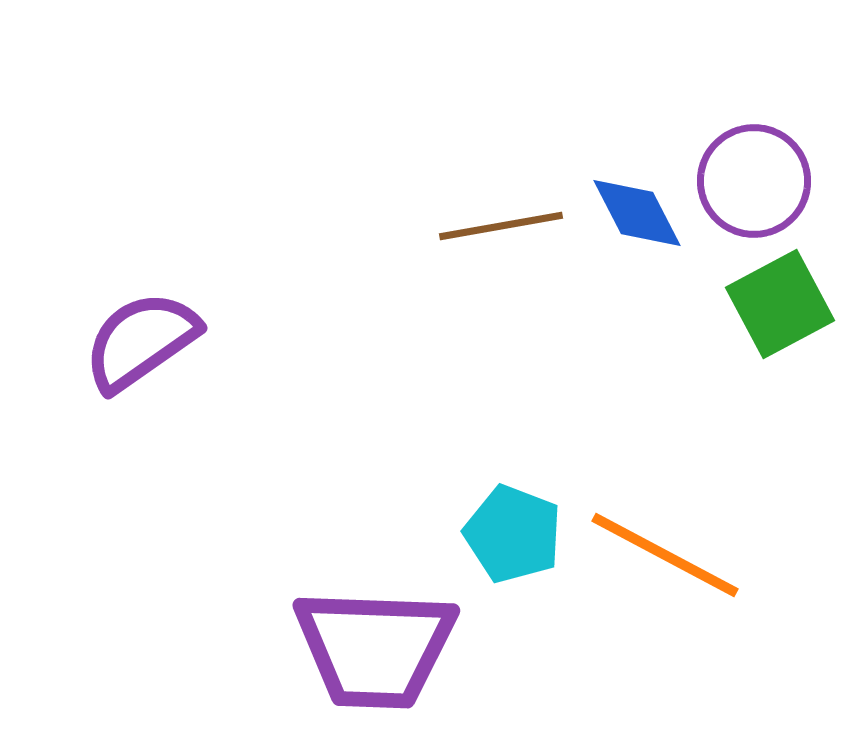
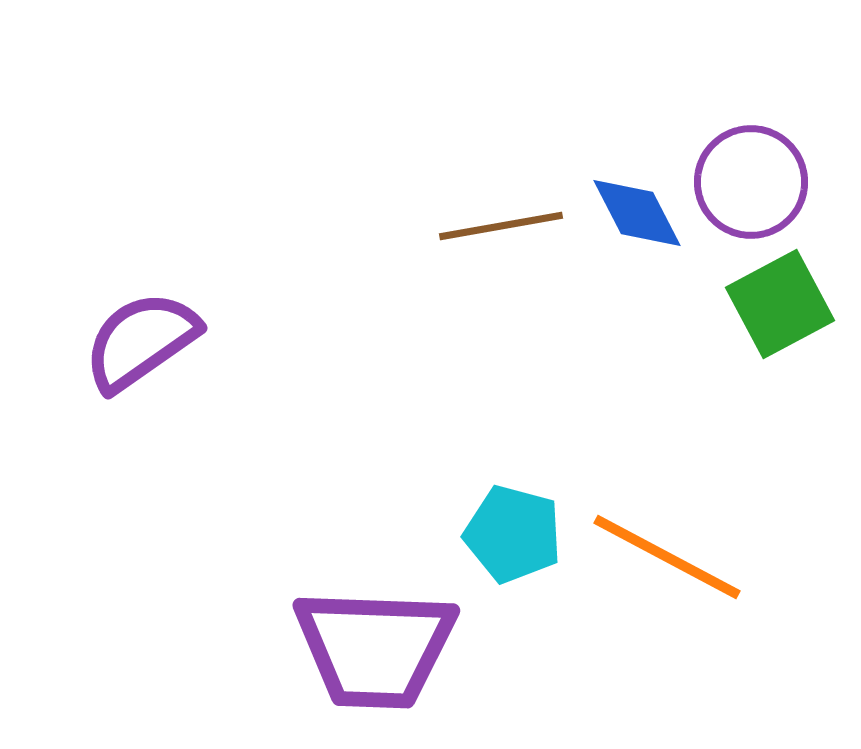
purple circle: moved 3 px left, 1 px down
cyan pentagon: rotated 6 degrees counterclockwise
orange line: moved 2 px right, 2 px down
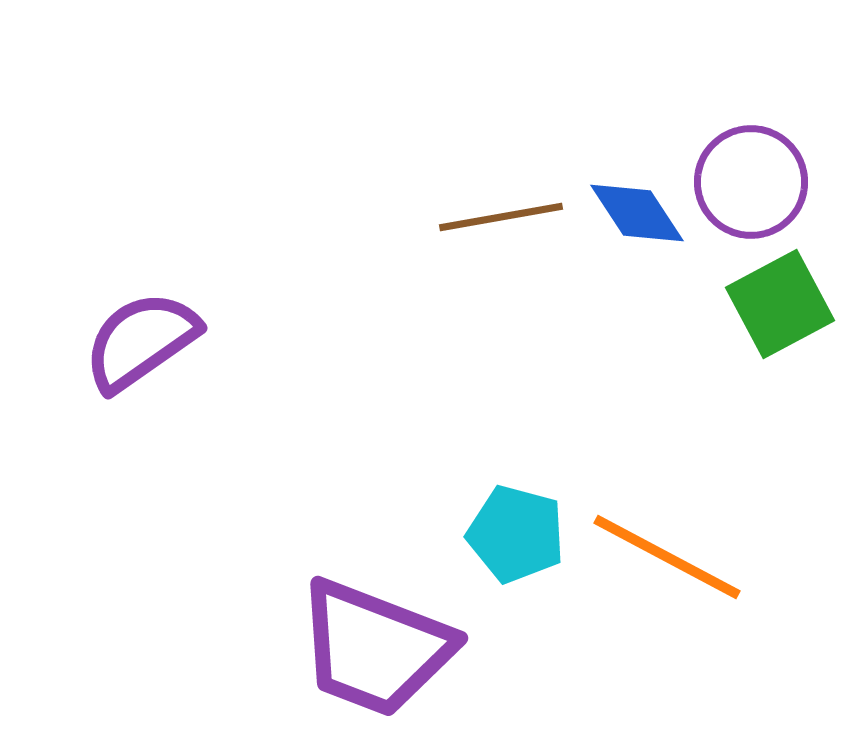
blue diamond: rotated 6 degrees counterclockwise
brown line: moved 9 px up
cyan pentagon: moved 3 px right
purple trapezoid: rotated 19 degrees clockwise
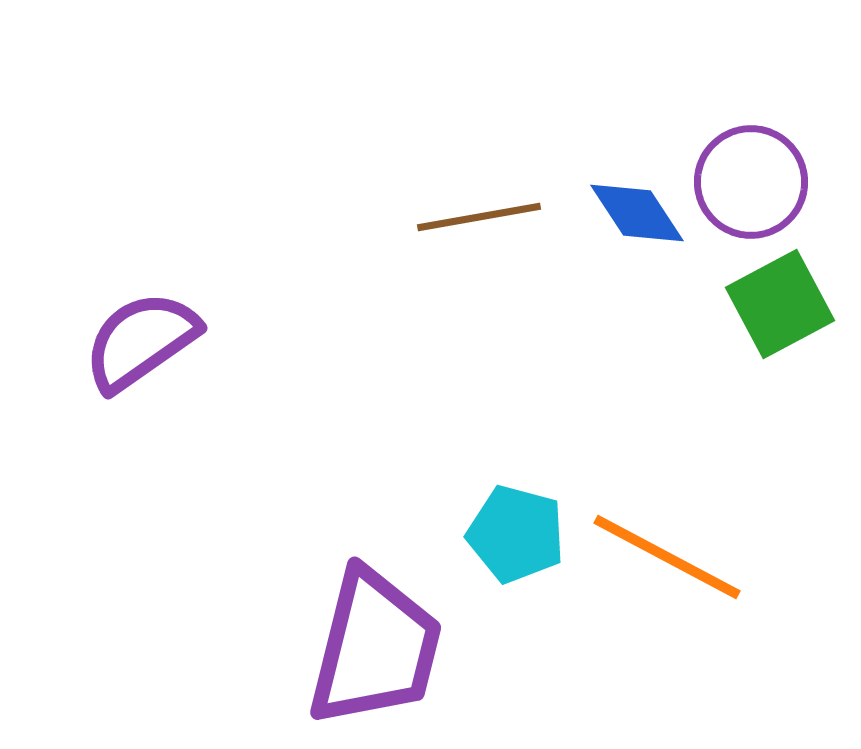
brown line: moved 22 px left
purple trapezoid: rotated 97 degrees counterclockwise
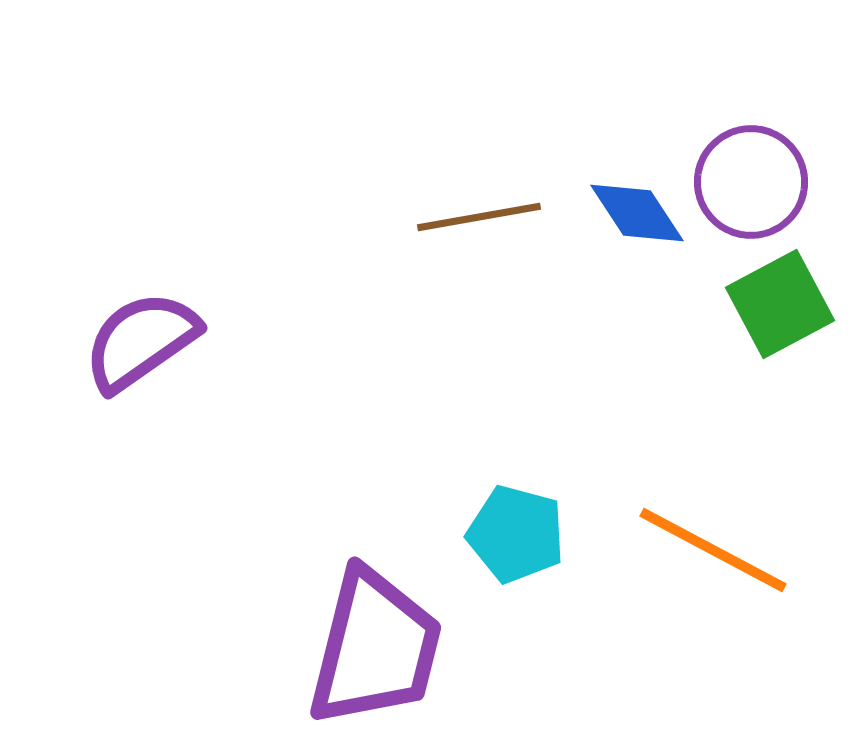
orange line: moved 46 px right, 7 px up
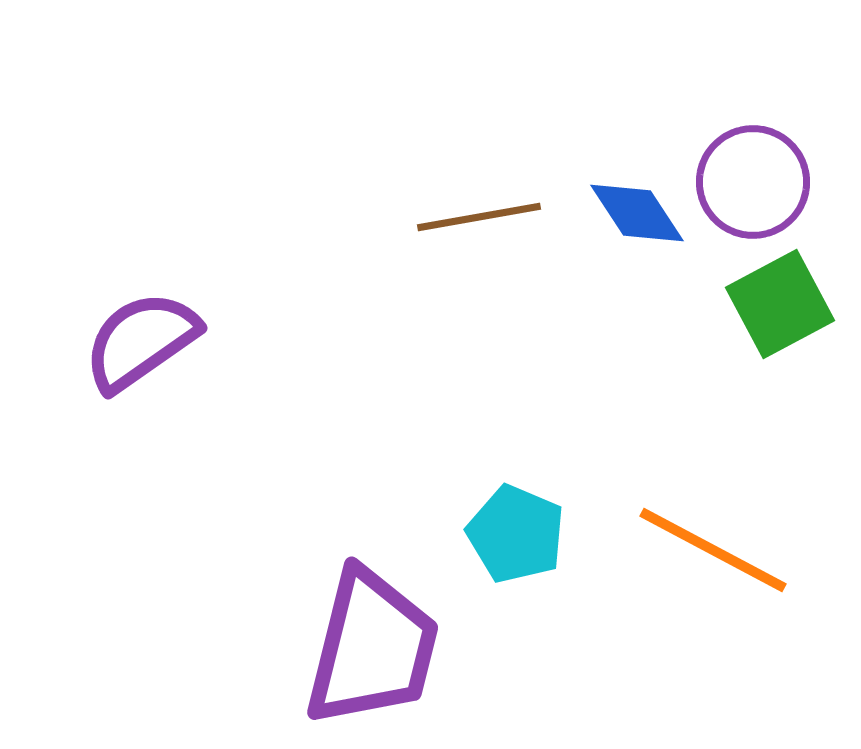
purple circle: moved 2 px right
cyan pentagon: rotated 8 degrees clockwise
purple trapezoid: moved 3 px left
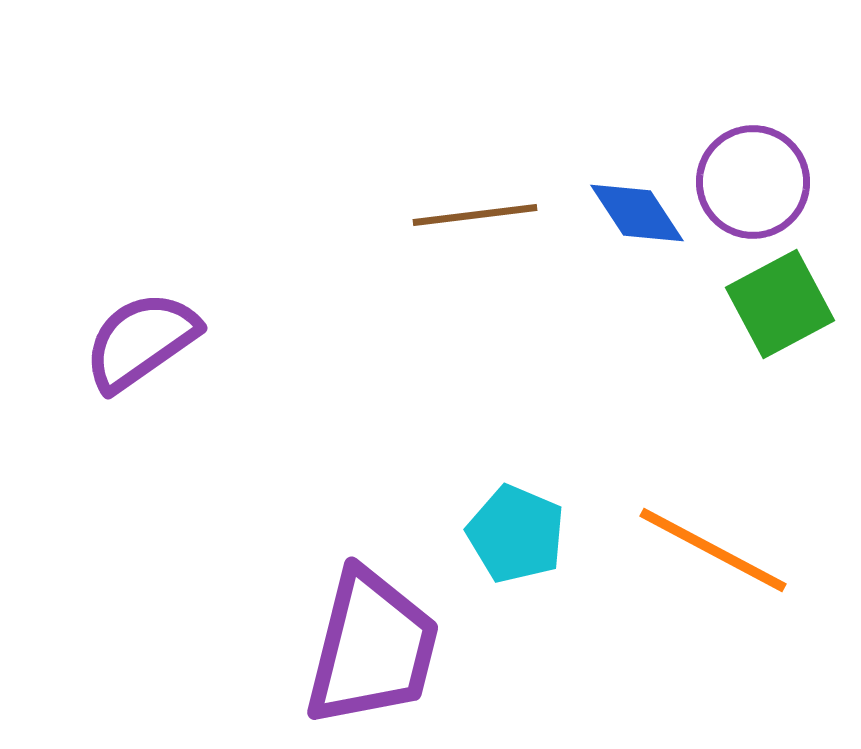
brown line: moved 4 px left, 2 px up; rotated 3 degrees clockwise
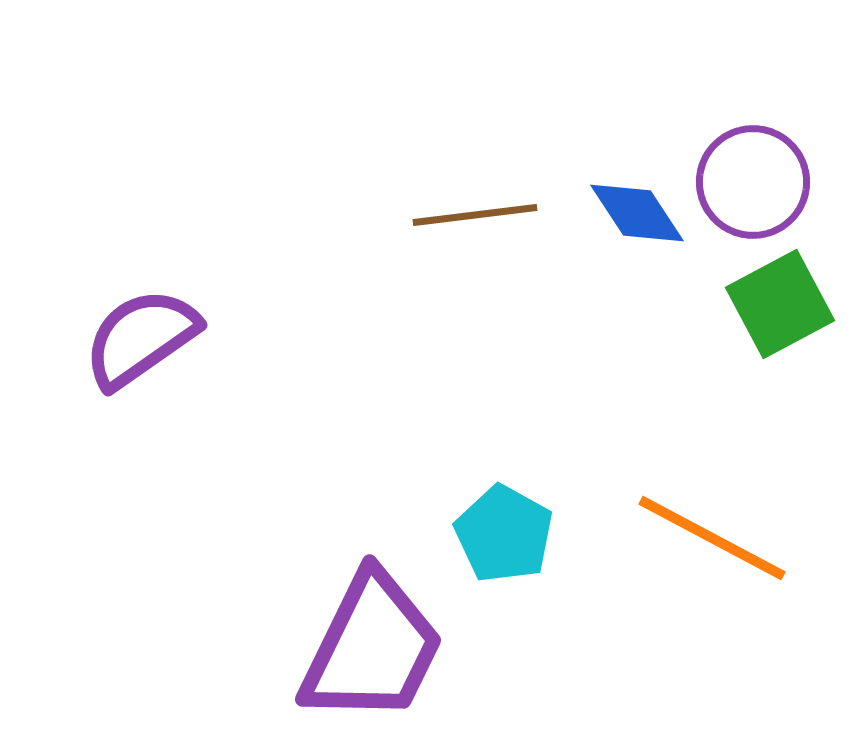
purple semicircle: moved 3 px up
cyan pentagon: moved 12 px left; rotated 6 degrees clockwise
orange line: moved 1 px left, 12 px up
purple trapezoid: rotated 12 degrees clockwise
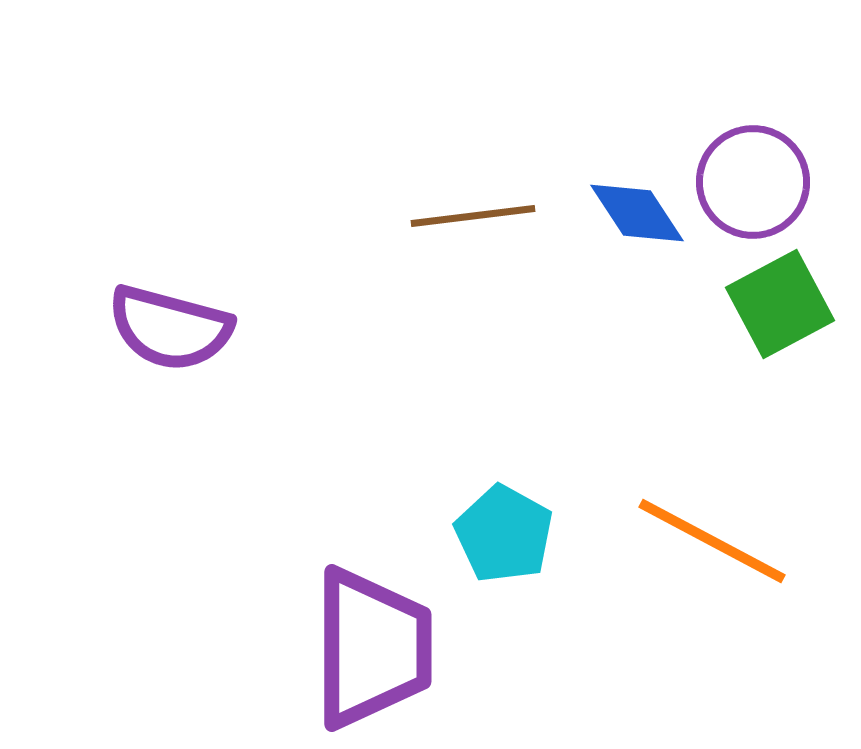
brown line: moved 2 px left, 1 px down
purple semicircle: moved 29 px right, 10 px up; rotated 130 degrees counterclockwise
orange line: moved 3 px down
purple trapezoid: rotated 26 degrees counterclockwise
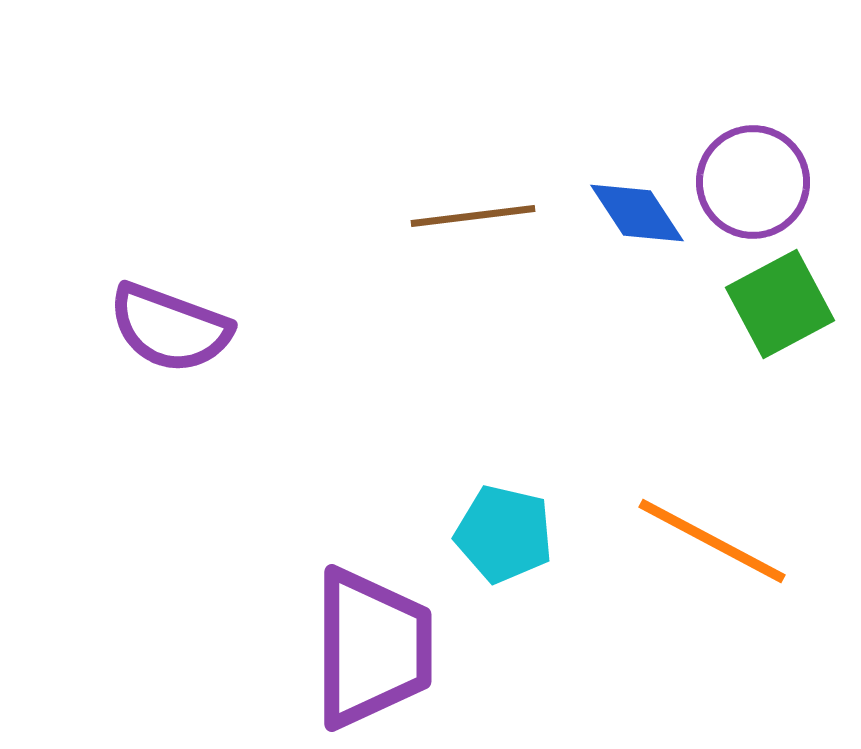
purple semicircle: rotated 5 degrees clockwise
cyan pentagon: rotated 16 degrees counterclockwise
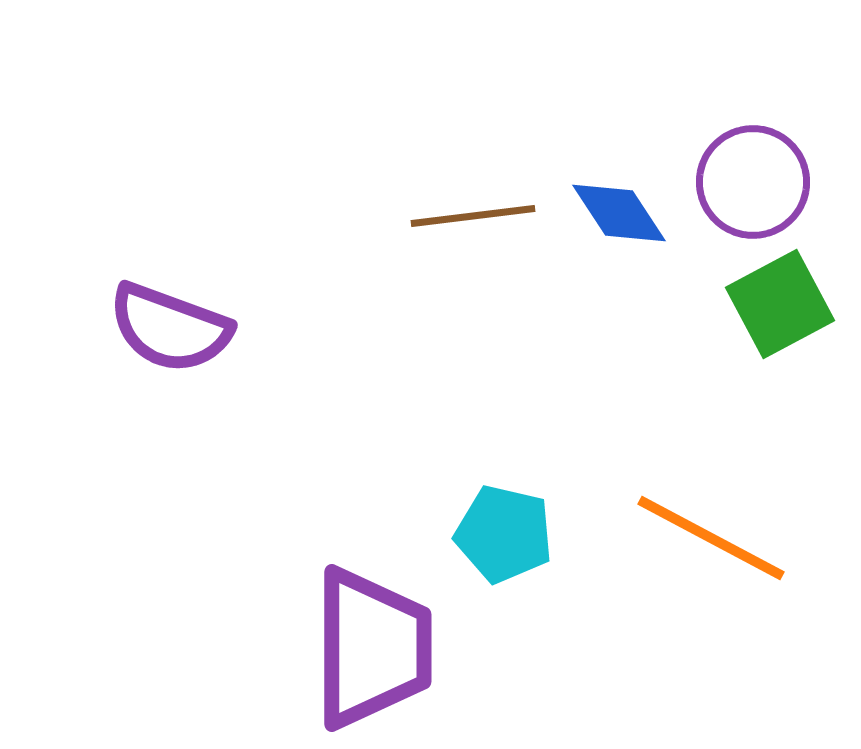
blue diamond: moved 18 px left
orange line: moved 1 px left, 3 px up
